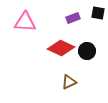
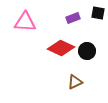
brown triangle: moved 6 px right
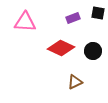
black circle: moved 6 px right
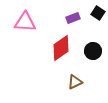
black square: rotated 24 degrees clockwise
red diamond: rotated 60 degrees counterclockwise
